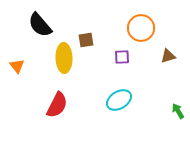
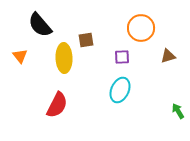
orange triangle: moved 3 px right, 10 px up
cyan ellipse: moved 1 px right, 10 px up; rotated 35 degrees counterclockwise
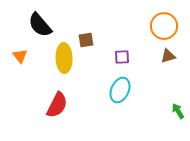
orange circle: moved 23 px right, 2 px up
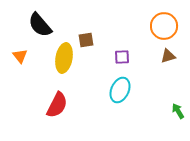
yellow ellipse: rotated 12 degrees clockwise
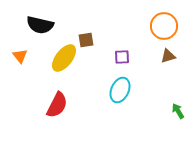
black semicircle: rotated 36 degrees counterclockwise
yellow ellipse: rotated 28 degrees clockwise
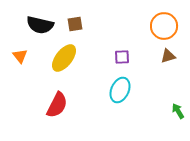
brown square: moved 11 px left, 16 px up
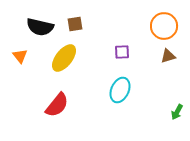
black semicircle: moved 2 px down
purple square: moved 5 px up
red semicircle: rotated 12 degrees clockwise
green arrow: moved 1 px left, 1 px down; rotated 119 degrees counterclockwise
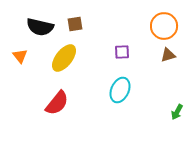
brown triangle: moved 1 px up
red semicircle: moved 2 px up
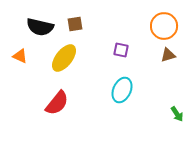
purple square: moved 1 px left, 2 px up; rotated 14 degrees clockwise
orange triangle: rotated 28 degrees counterclockwise
cyan ellipse: moved 2 px right
green arrow: moved 2 px down; rotated 63 degrees counterclockwise
